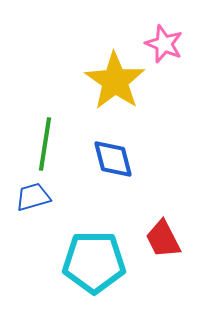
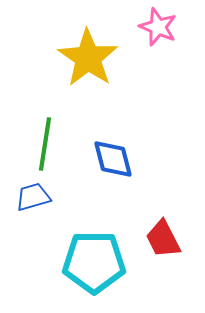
pink star: moved 6 px left, 17 px up
yellow star: moved 27 px left, 23 px up
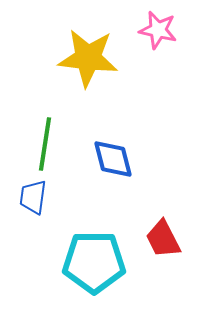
pink star: moved 3 px down; rotated 9 degrees counterclockwise
yellow star: rotated 28 degrees counterclockwise
blue trapezoid: rotated 66 degrees counterclockwise
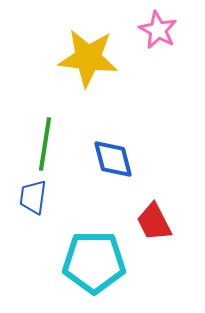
pink star: rotated 15 degrees clockwise
red trapezoid: moved 9 px left, 17 px up
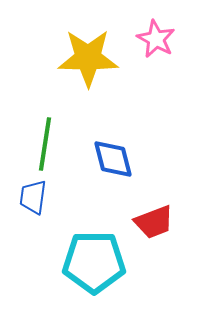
pink star: moved 2 px left, 9 px down
yellow star: rotated 6 degrees counterclockwise
red trapezoid: rotated 84 degrees counterclockwise
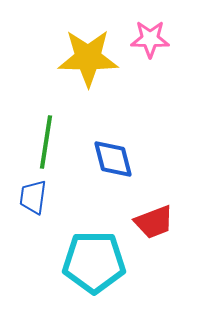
pink star: moved 6 px left; rotated 27 degrees counterclockwise
green line: moved 1 px right, 2 px up
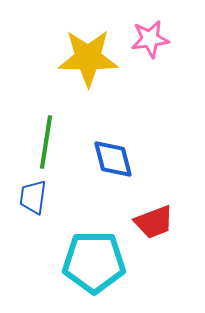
pink star: rotated 9 degrees counterclockwise
